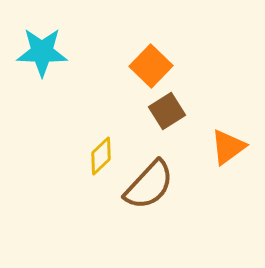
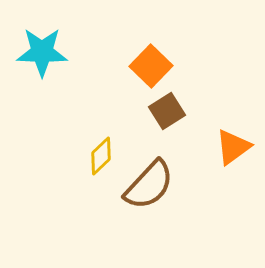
orange triangle: moved 5 px right
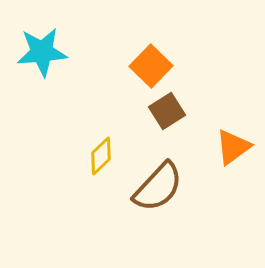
cyan star: rotated 6 degrees counterclockwise
brown semicircle: moved 9 px right, 2 px down
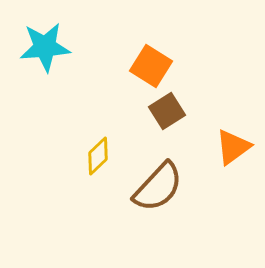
cyan star: moved 3 px right, 5 px up
orange square: rotated 12 degrees counterclockwise
yellow diamond: moved 3 px left
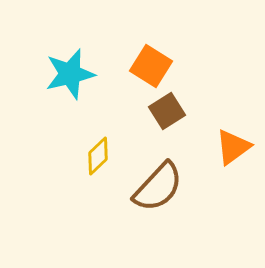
cyan star: moved 25 px right, 27 px down; rotated 9 degrees counterclockwise
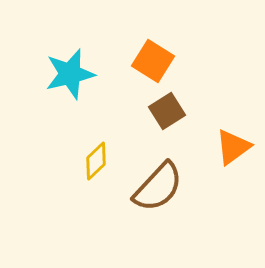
orange square: moved 2 px right, 5 px up
yellow diamond: moved 2 px left, 5 px down
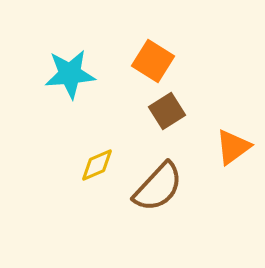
cyan star: rotated 9 degrees clockwise
yellow diamond: moved 1 px right, 4 px down; rotated 21 degrees clockwise
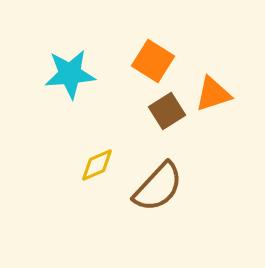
orange triangle: moved 20 px left, 53 px up; rotated 18 degrees clockwise
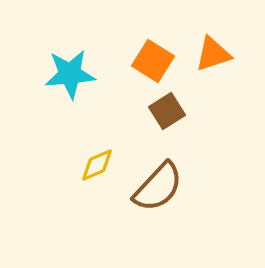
orange triangle: moved 40 px up
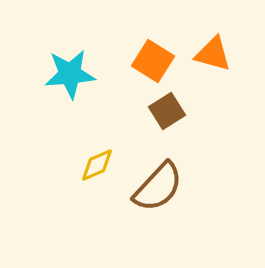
orange triangle: rotated 33 degrees clockwise
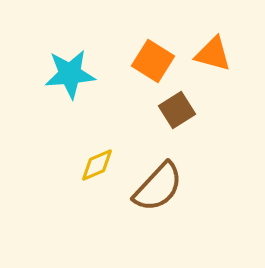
brown square: moved 10 px right, 1 px up
